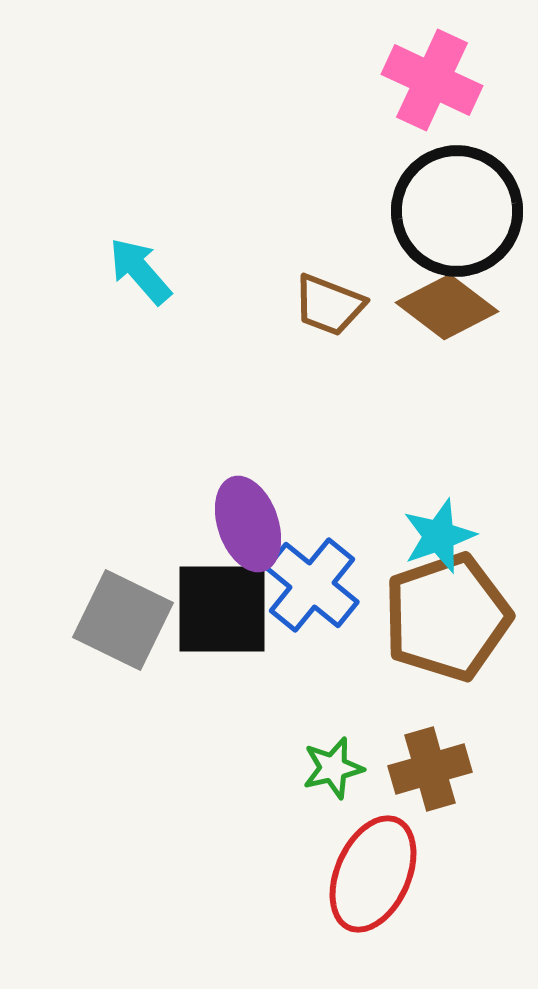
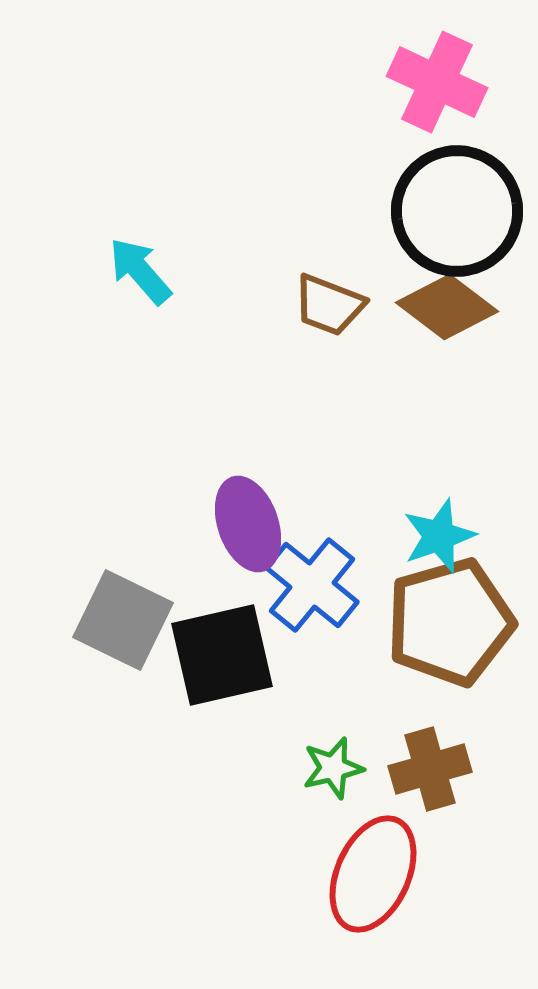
pink cross: moved 5 px right, 2 px down
black square: moved 46 px down; rotated 13 degrees counterclockwise
brown pentagon: moved 3 px right, 5 px down; rotated 3 degrees clockwise
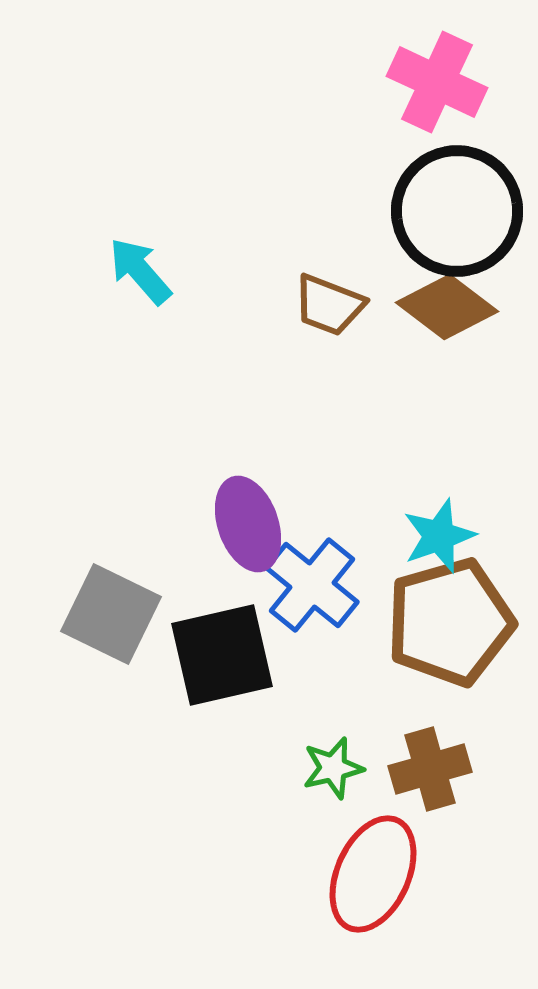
gray square: moved 12 px left, 6 px up
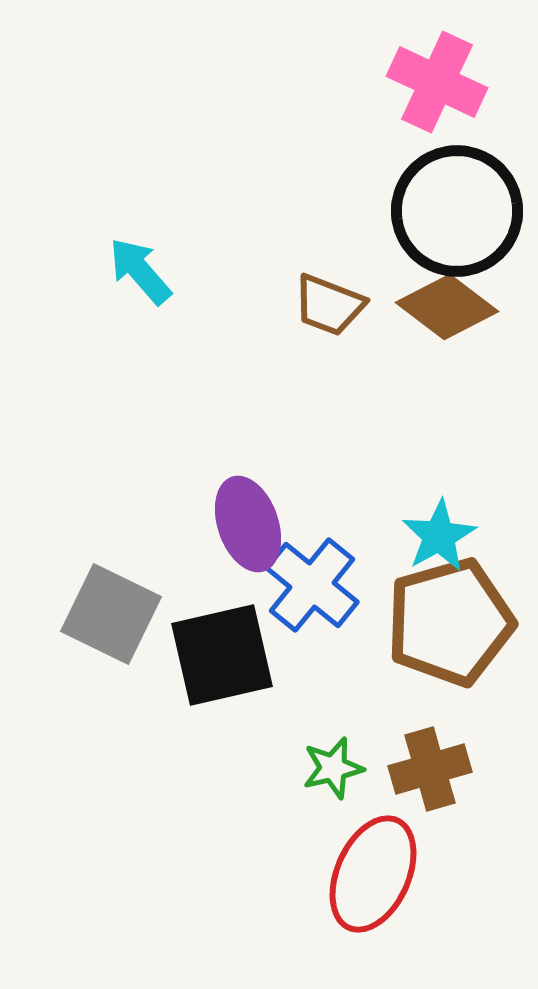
cyan star: rotated 10 degrees counterclockwise
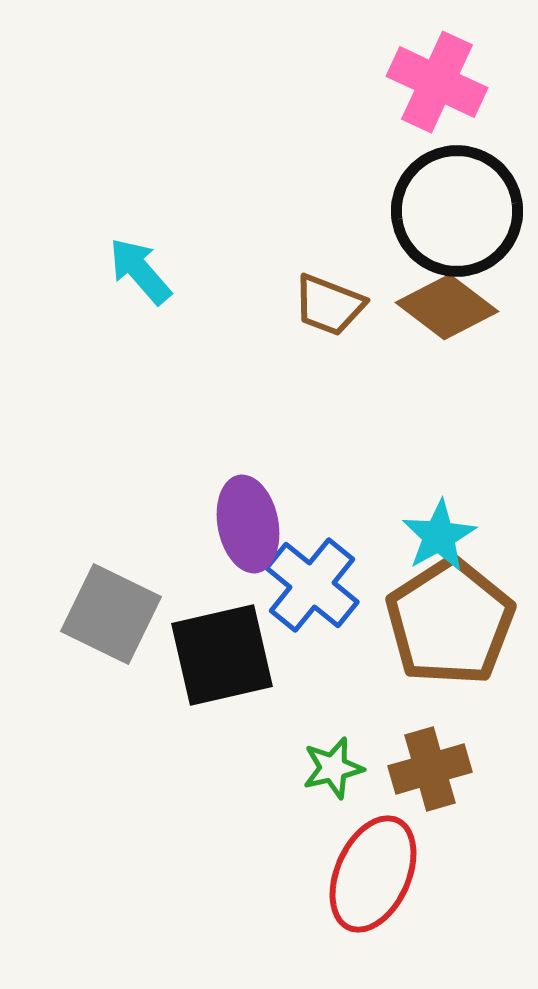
purple ellipse: rotated 8 degrees clockwise
brown pentagon: rotated 17 degrees counterclockwise
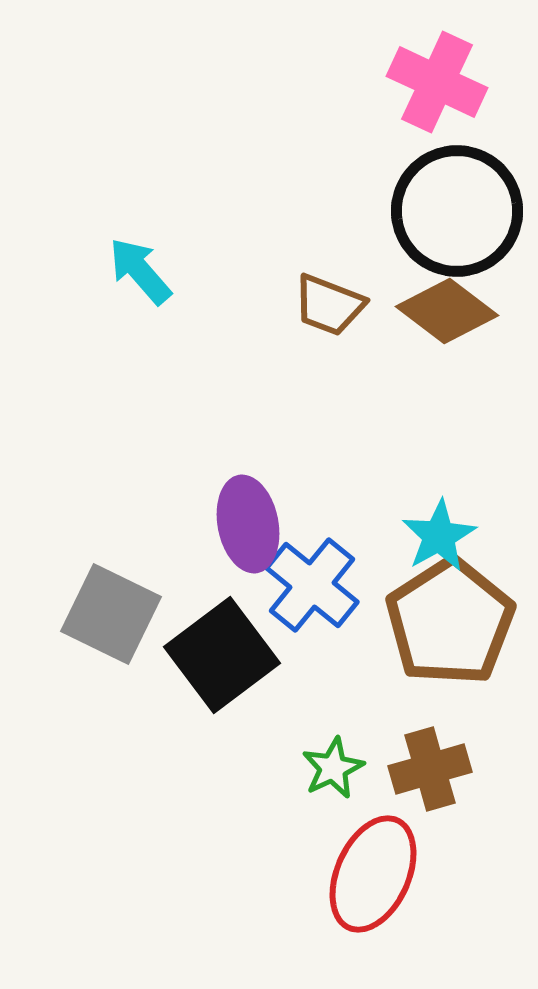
brown diamond: moved 4 px down
black square: rotated 24 degrees counterclockwise
green star: rotated 12 degrees counterclockwise
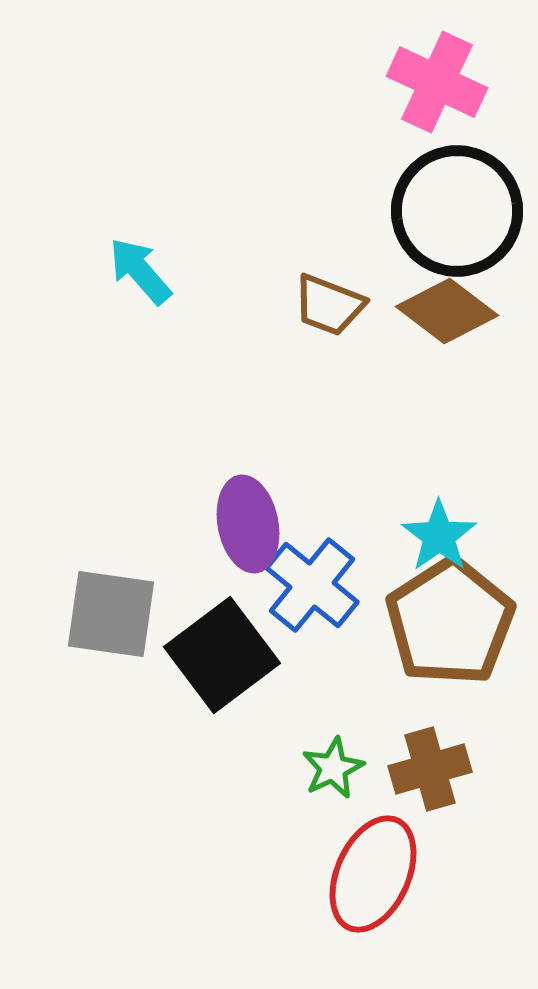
cyan star: rotated 6 degrees counterclockwise
gray square: rotated 18 degrees counterclockwise
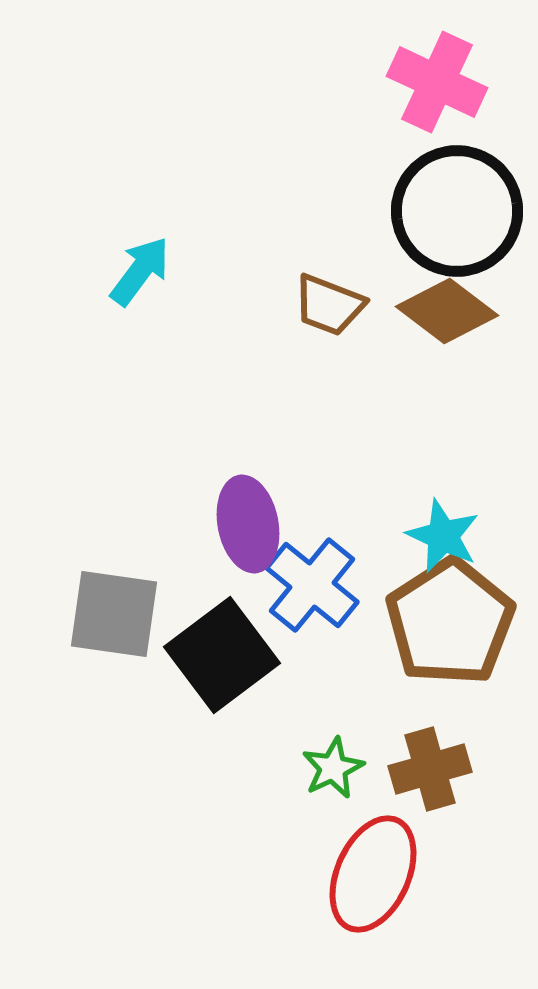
cyan arrow: rotated 78 degrees clockwise
cyan star: moved 4 px right; rotated 12 degrees counterclockwise
gray square: moved 3 px right
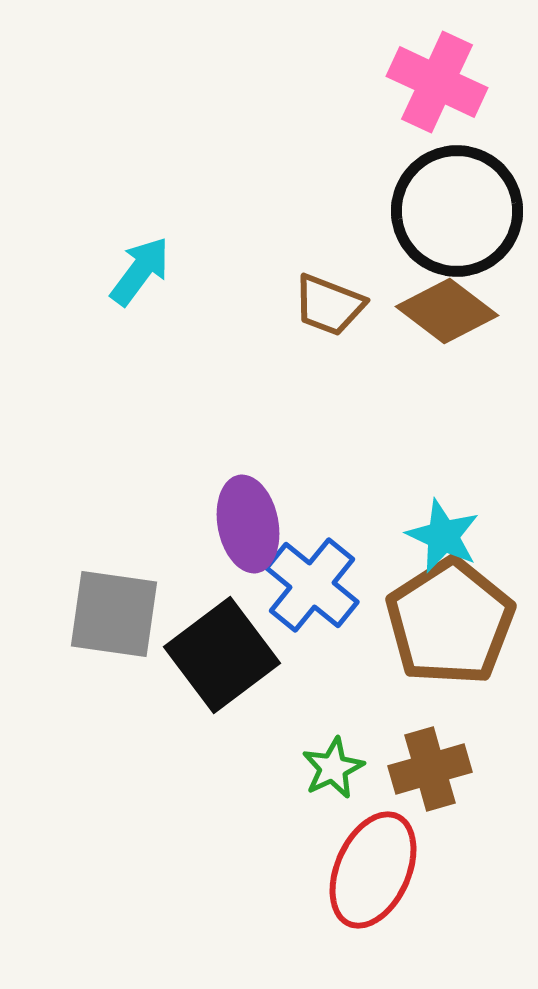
red ellipse: moved 4 px up
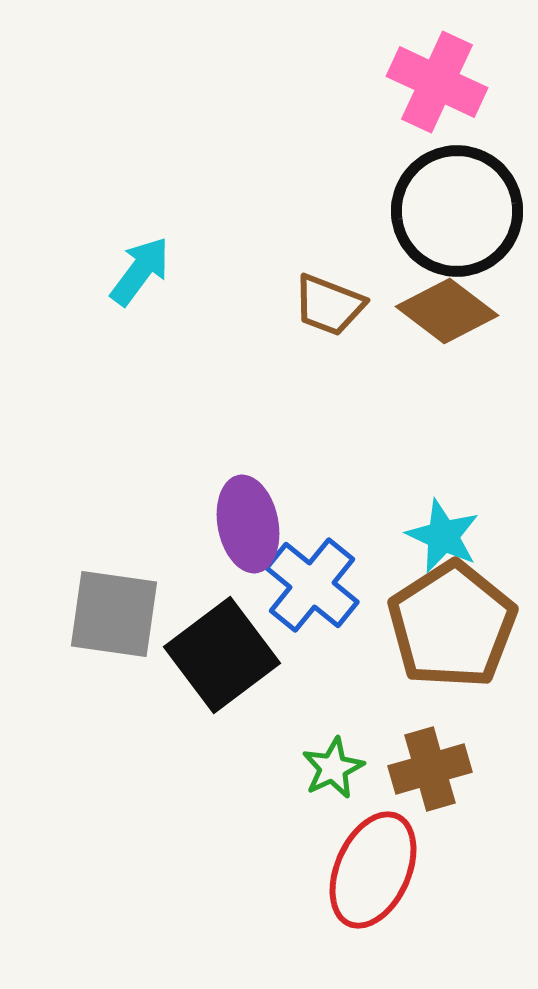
brown pentagon: moved 2 px right, 3 px down
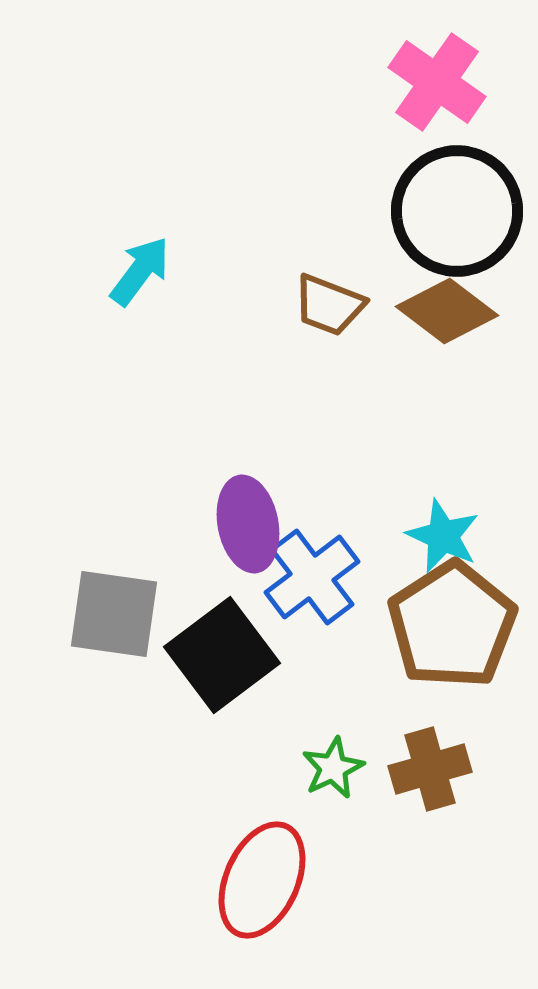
pink cross: rotated 10 degrees clockwise
blue cross: moved 8 px up; rotated 14 degrees clockwise
red ellipse: moved 111 px left, 10 px down
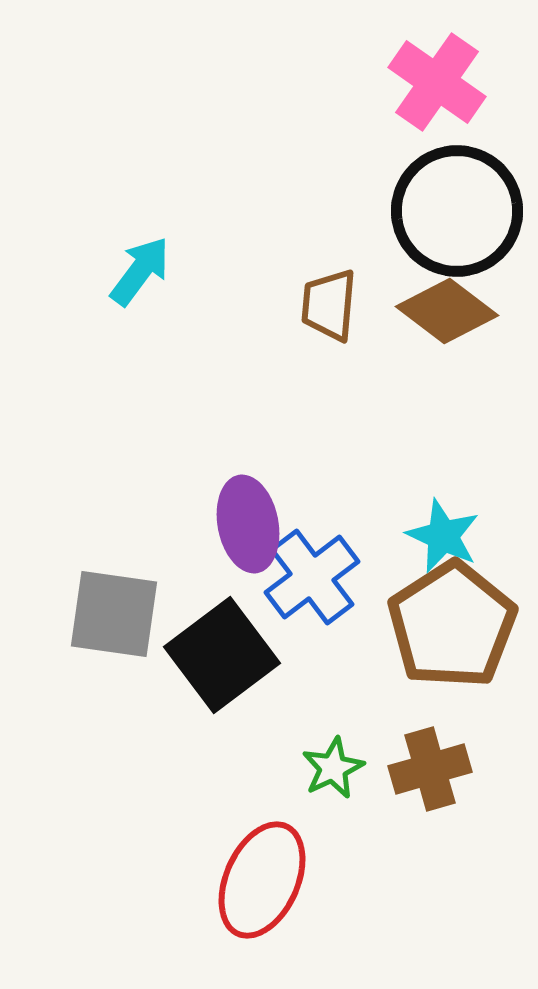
brown trapezoid: rotated 74 degrees clockwise
